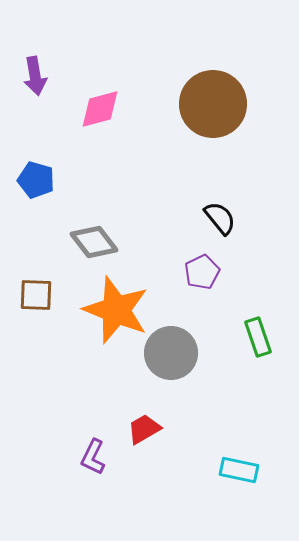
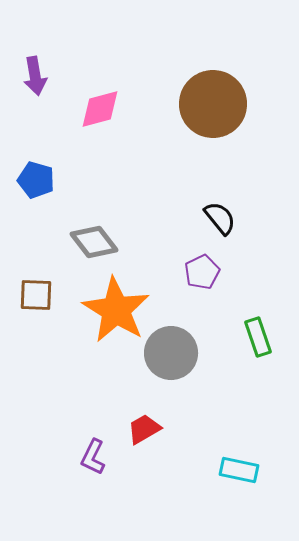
orange star: rotated 10 degrees clockwise
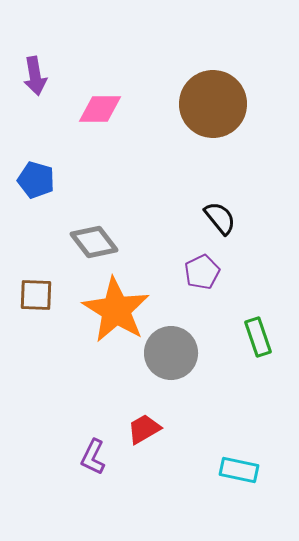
pink diamond: rotated 15 degrees clockwise
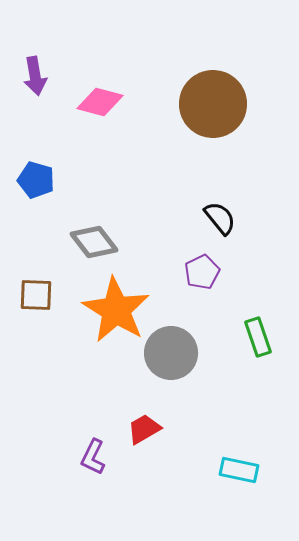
pink diamond: moved 7 px up; rotated 15 degrees clockwise
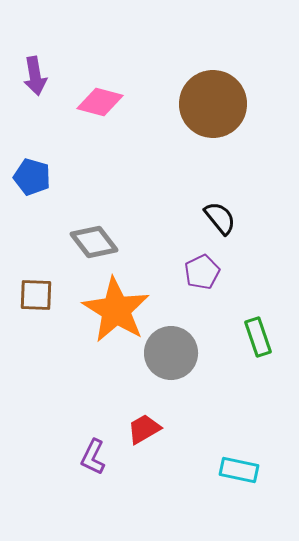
blue pentagon: moved 4 px left, 3 px up
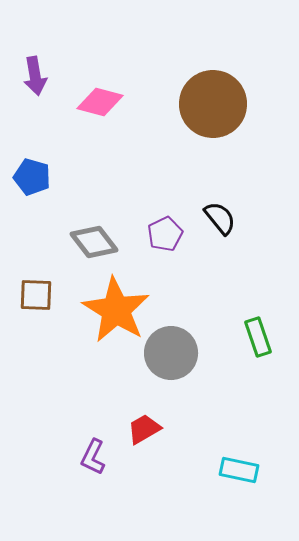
purple pentagon: moved 37 px left, 38 px up
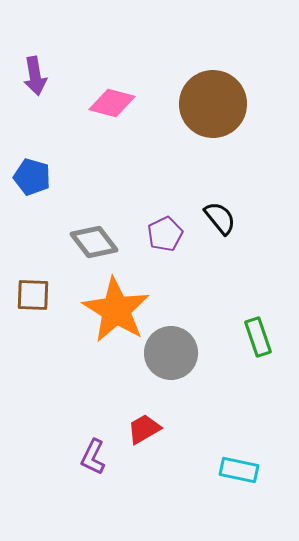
pink diamond: moved 12 px right, 1 px down
brown square: moved 3 px left
